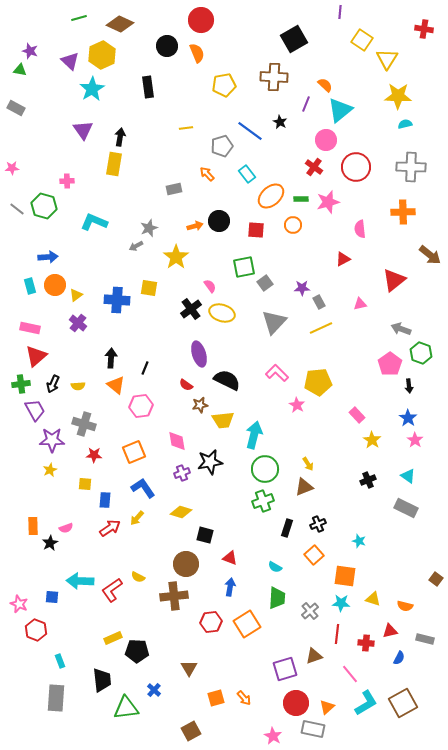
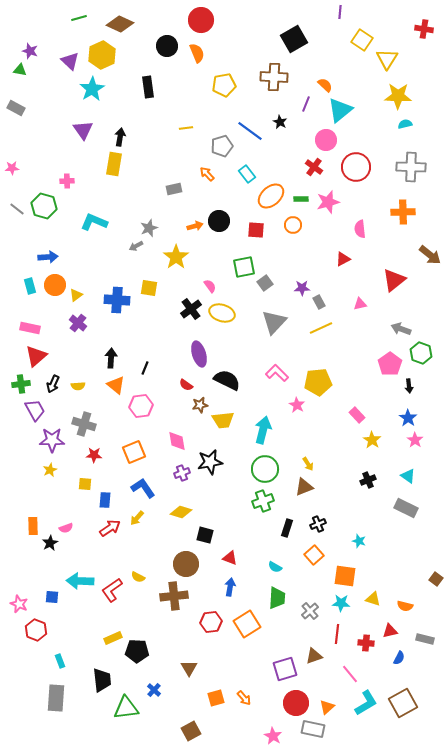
cyan arrow at (254, 435): moved 9 px right, 5 px up
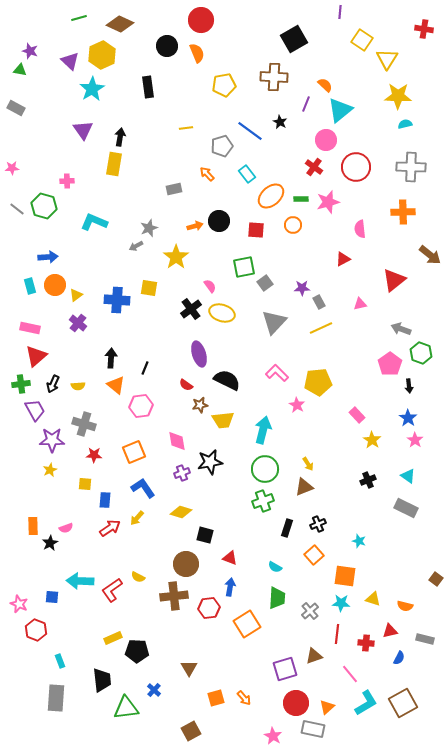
red hexagon at (211, 622): moved 2 px left, 14 px up
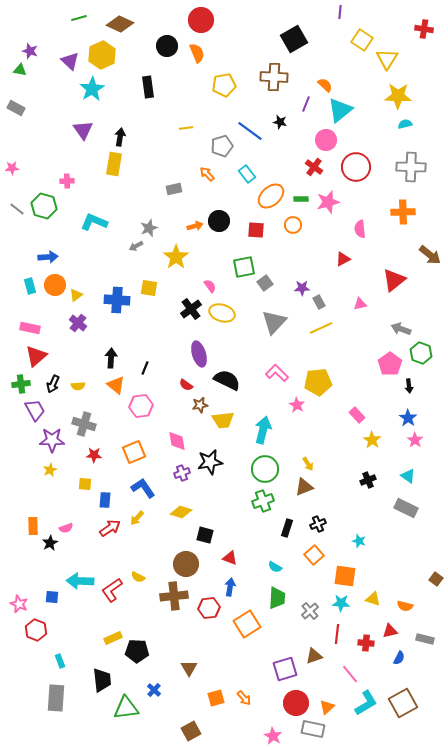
black star at (280, 122): rotated 16 degrees counterclockwise
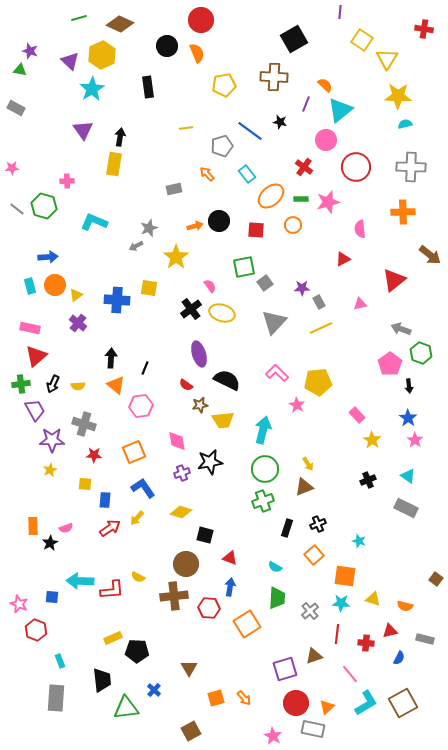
red cross at (314, 167): moved 10 px left
red L-shape at (112, 590): rotated 150 degrees counterclockwise
red hexagon at (209, 608): rotated 10 degrees clockwise
